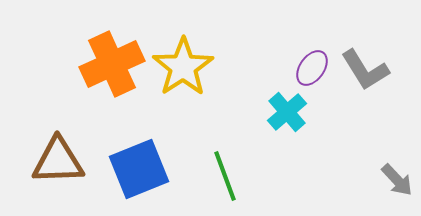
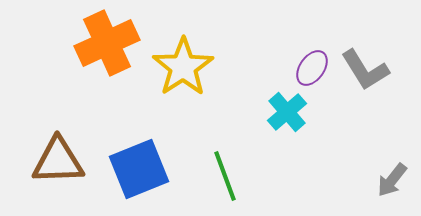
orange cross: moved 5 px left, 21 px up
gray arrow: moved 5 px left; rotated 81 degrees clockwise
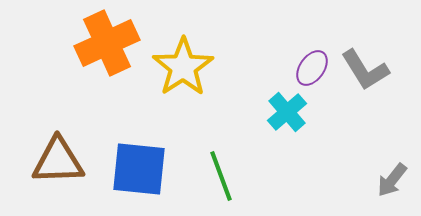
blue square: rotated 28 degrees clockwise
green line: moved 4 px left
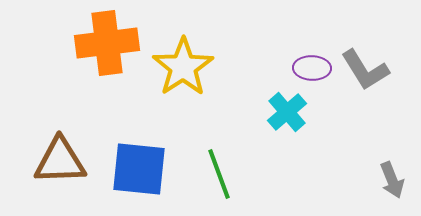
orange cross: rotated 18 degrees clockwise
purple ellipse: rotated 57 degrees clockwise
brown triangle: moved 2 px right
green line: moved 2 px left, 2 px up
gray arrow: rotated 60 degrees counterclockwise
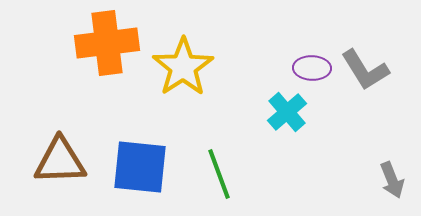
blue square: moved 1 px right, 2 px up
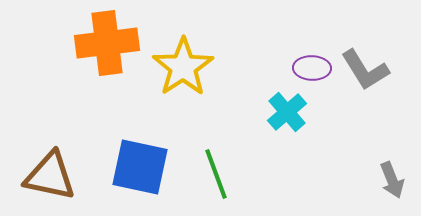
brown triangle: moved 10 px left, 15 px down; rotated 14 degrees clockwise
blue square: rotated 6 degrees clockwise
green line: moved 3 px left
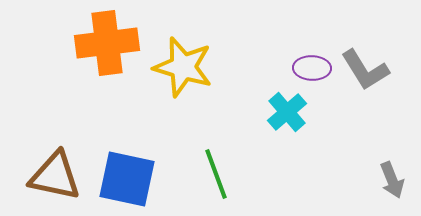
yellow star: rotated 22 degrees counterclockwise
blue square: moved 13 px left, 12 px down
brown triangle: moved 5 px right
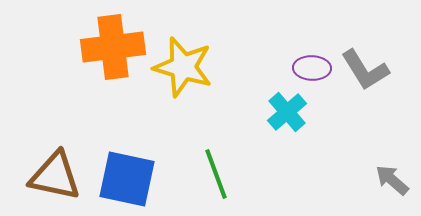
orange cross: moved 6 px right, 4 px down
gray arrow: rotated 153 degrees clockwise
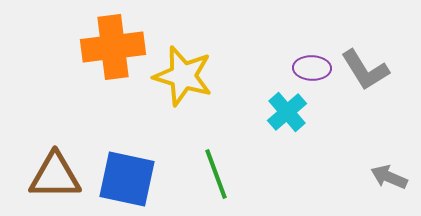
yellow star: moved 9 px down
brown triangle: rotated 12 degrees counterclockwise
gray arrow: moved 3 px left, 3 px up; rotated 18 degrees counterclockwise
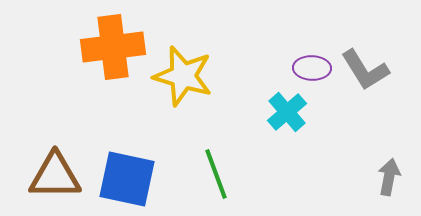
gray arrow: rotated 78 degrees clockwise
